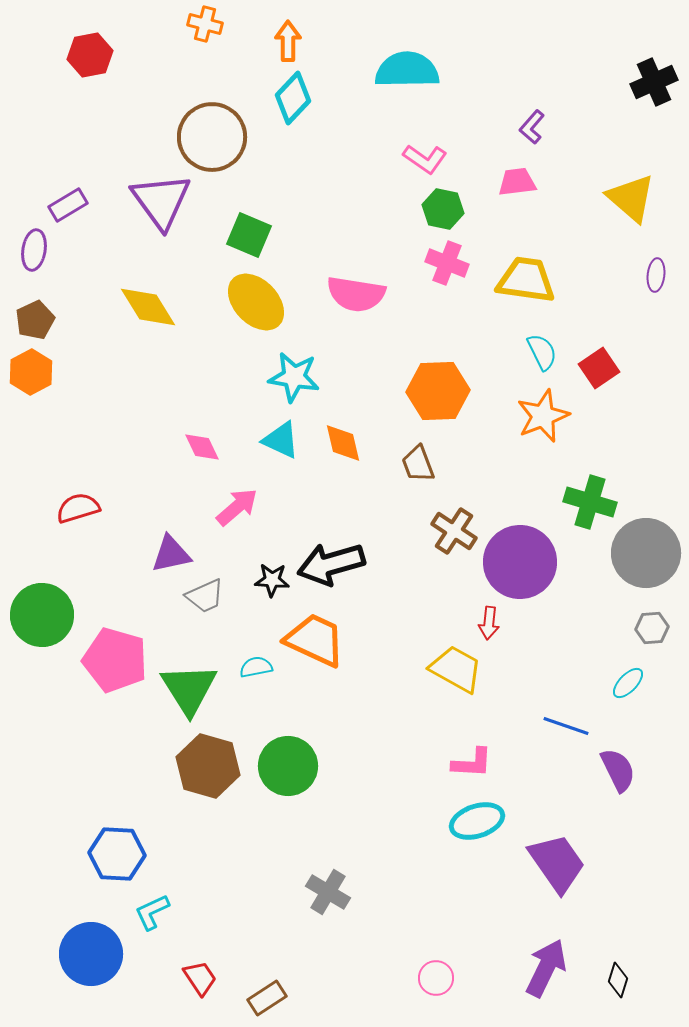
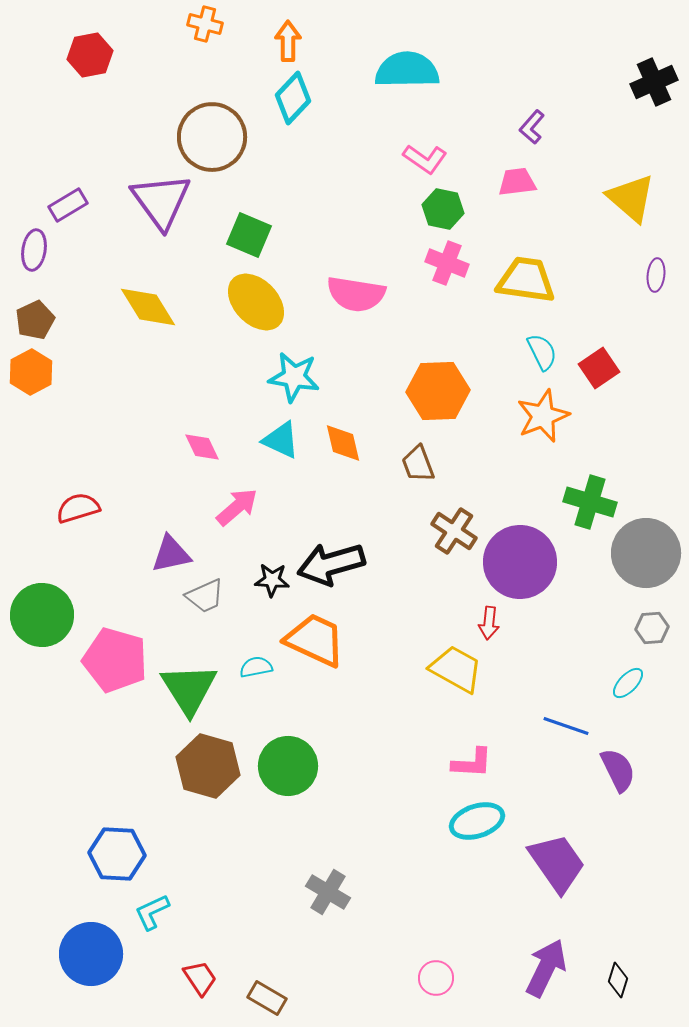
brown rectangle at (267, 998): rotated 63 degrees clockwise
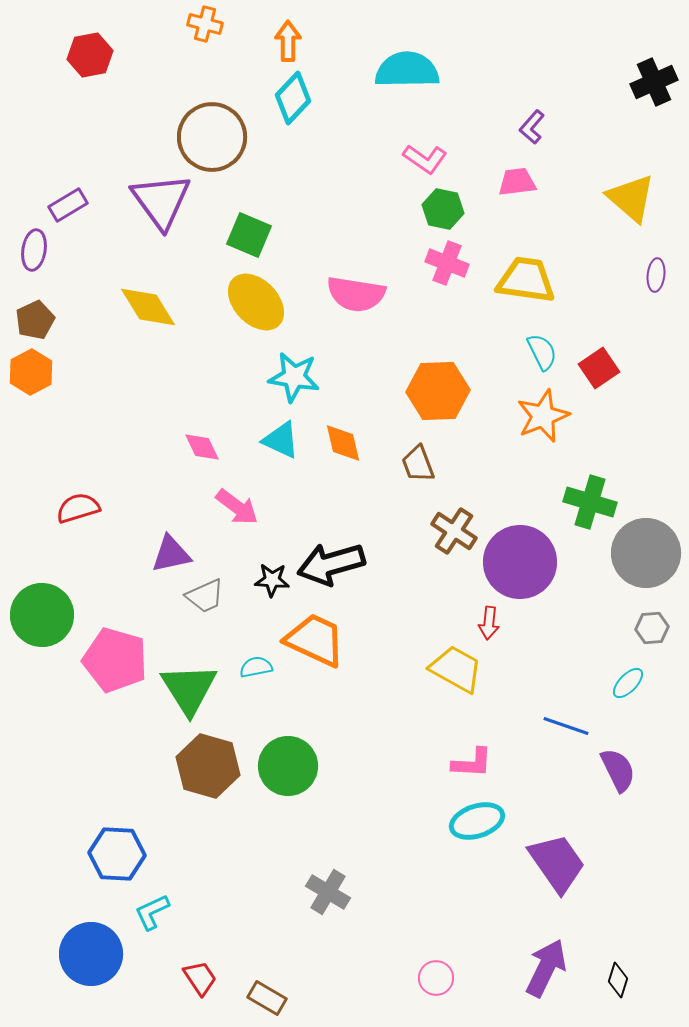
pink arrow at (237, 507): rotated 78 degrees clockwise
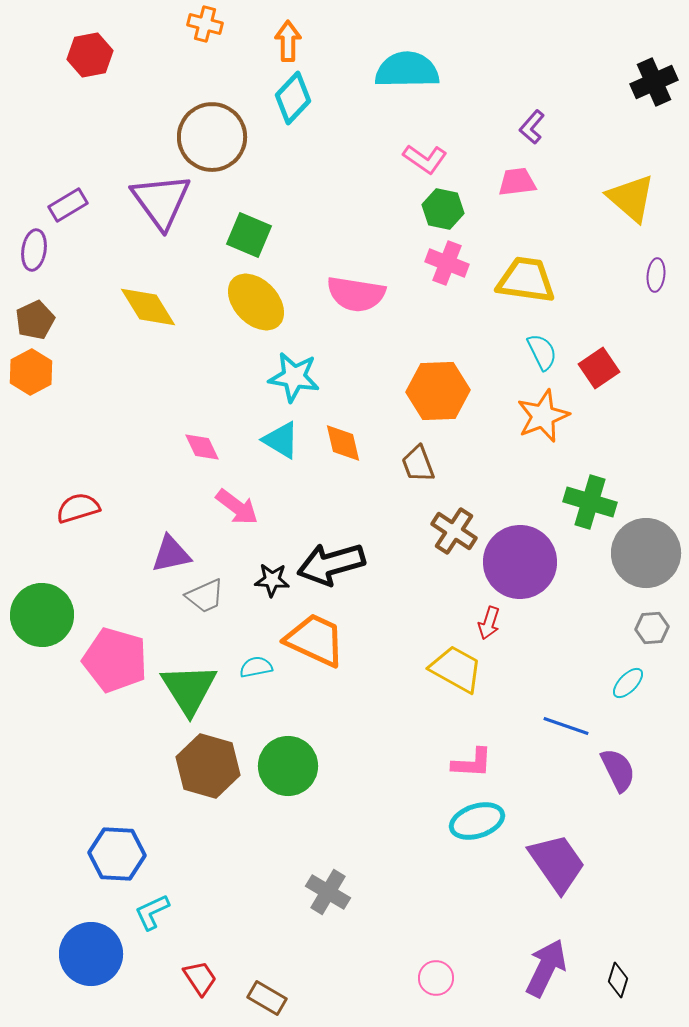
cyan triangle at (281, 440): rotated 6 degrees clockwise
red arrow at (489, 623): rotated 12 degrees clockwise
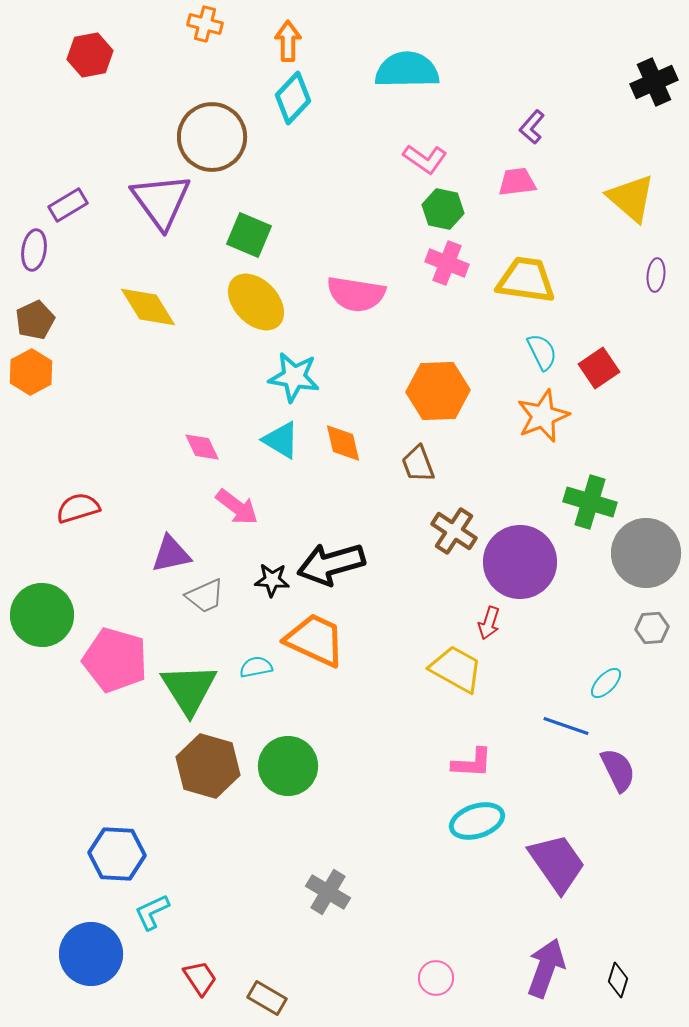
cyan ellipse at (628, 683): moved 22 px left
purple arrow at (546, 968): rotated 6 degrees counterclockwise
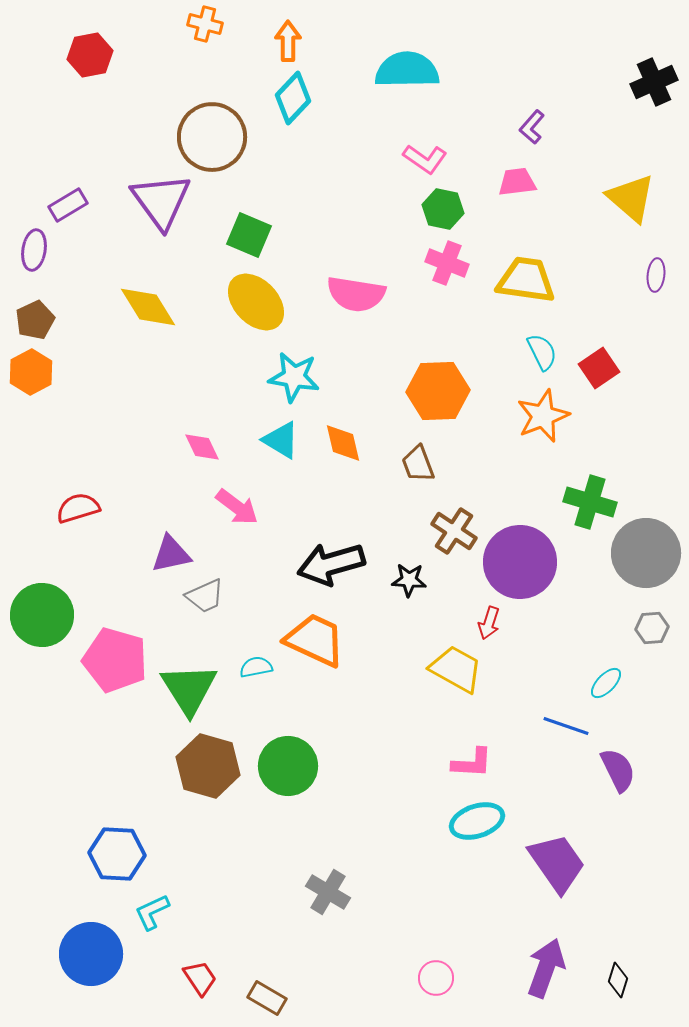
black star at (272, 580): moved 137 px right
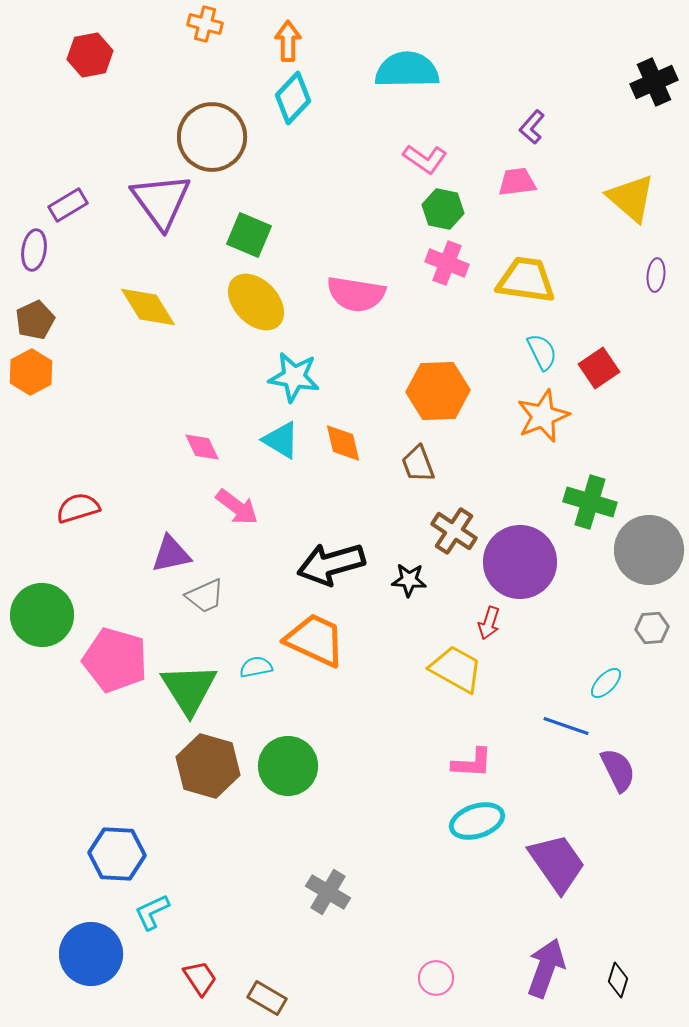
gray circle at (646, 553): moved 3 px right, 3 px up
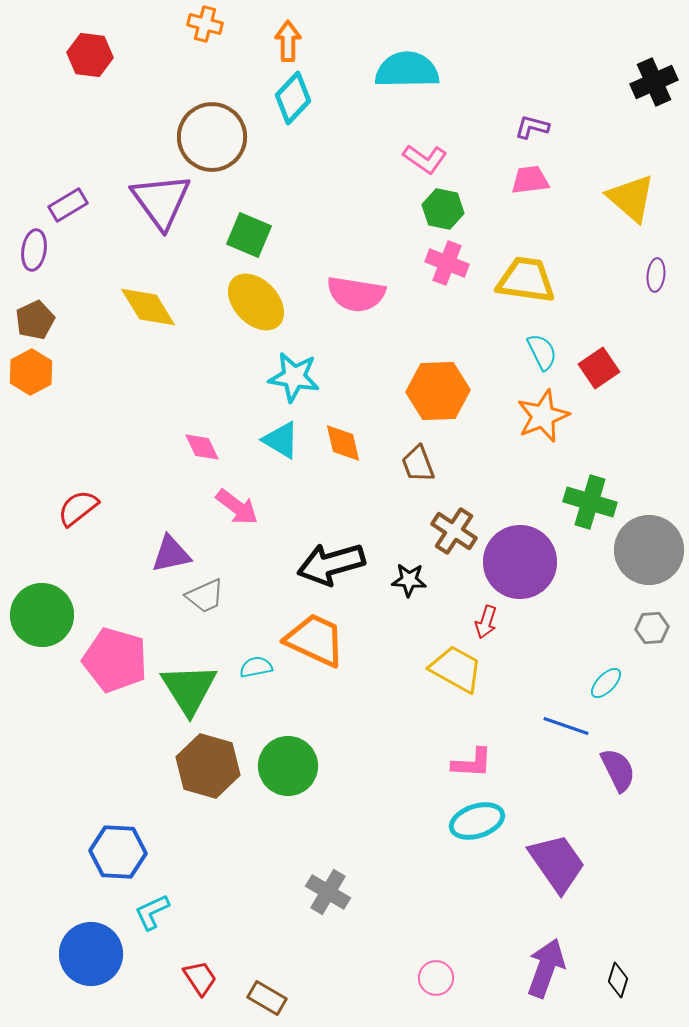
red hexagon at (90, 55): rotated 18 degrees clockwise
purple L-shape at (532, 127): rotated 64 degrees clockwise
pink trapezoid at (517, 182): moved 13 px right, 2 px up
red semicircle at (78, 508): rotated 21 degrees counterclockwise
red arrow at (489, 623): moved 3 px left, 1 px up
blue hexagon at (117, 854): moved 1 px right, 2 px up
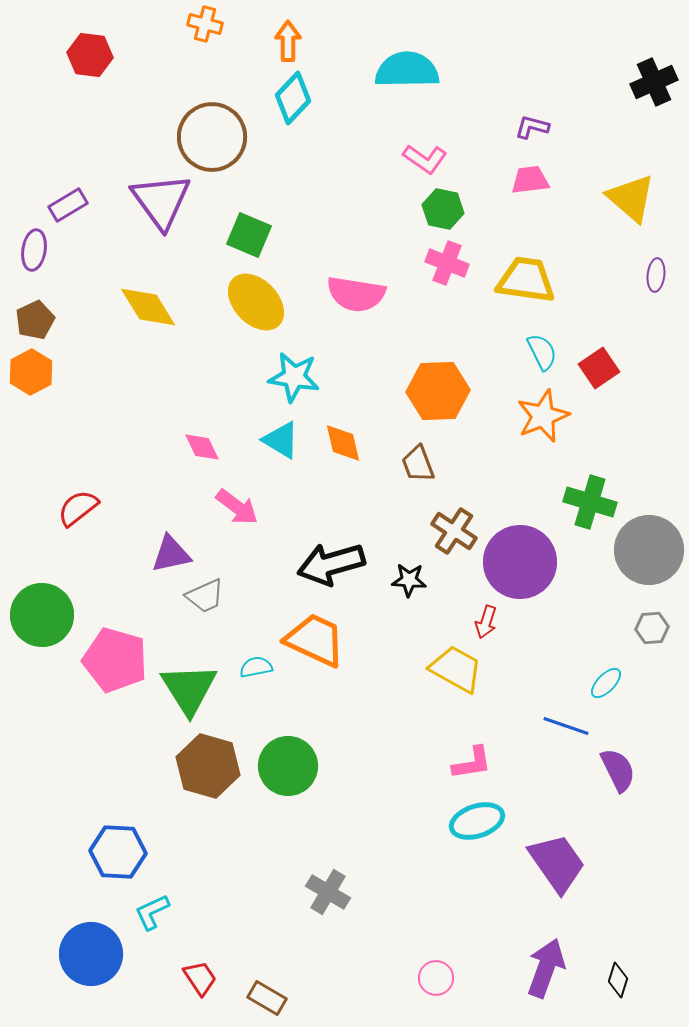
pink L-shape at (472, 763): rotated 12 degrees counterclockwise
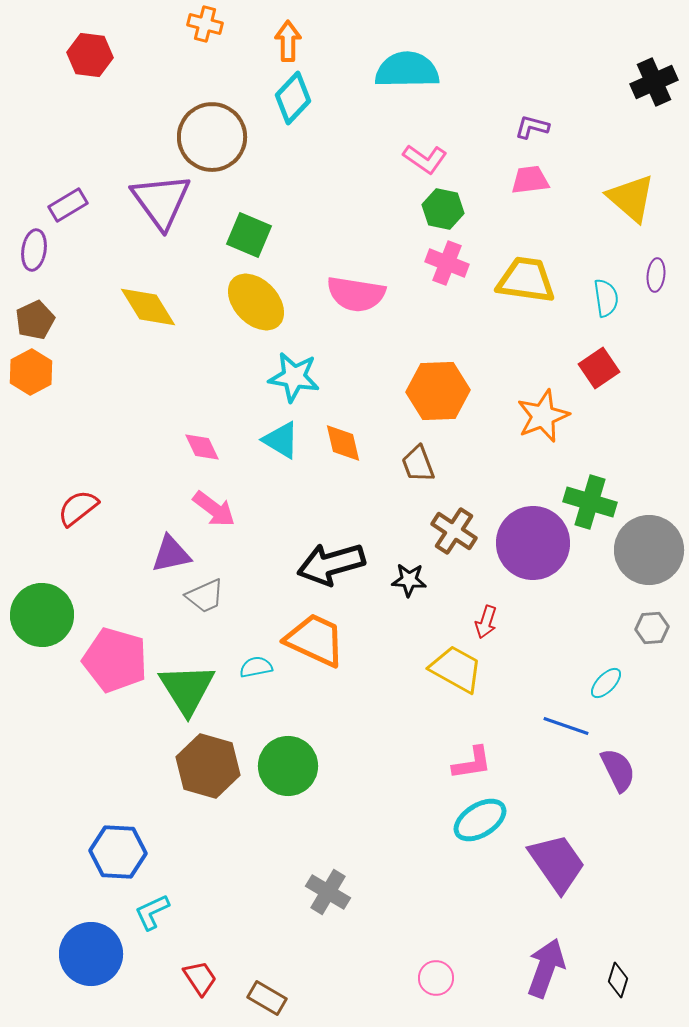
cyan semicircle at (542, 352): moved 64 px right, 54 px up; rotated 18 degrees clockwise
pink arrow at (237, 507): moved 23 px left, 2 px down
purple circle at (520, 562): moved 13 px right, 19 px up
green triangle at (189, 689): moved 2 px left
cyan ellipse at (477, 821): moved 3 px right, 1 px up; rotated 14 degrees counterclockwise
